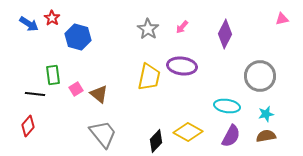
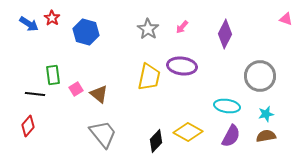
pink triangle: moved 4 px right; rotated 32 degrees clockwise
blue hexagon: moved 8 px right, 5 px up
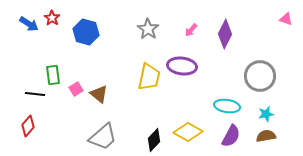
pink arrow: moved 9 px right, 3 px down
gray trapezoid: moved 3 px down; rotated 88 degrees clockwise
black diamond: moved 2 px left, 1 px up
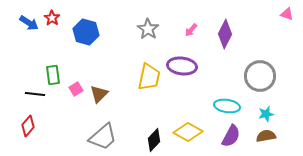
pink triangle: moved 1 px right, 5 px up
blue arrow: moved 1 px up
brown triangle: rotated 36 degrees clockwise
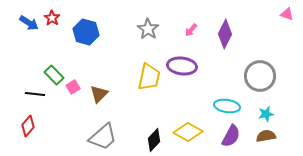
green rectangle: moved 1 px right; rotated 36 degrees counterclockwise
pink square: moved 3 px left, 2 px up
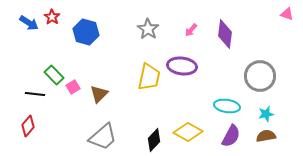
red star: moved 1 px up
purple diamond: rotated 20 degrees counterclockwise
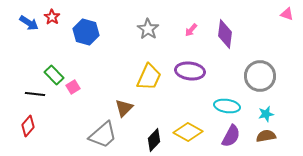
purple ellipse: moved 8 px right, 5 px down
yellow trapezoid: rotated 12 degrees clockwise
brown triangle: moved 25 px right, 14 px down
gray trapezoid: moved 2 px up
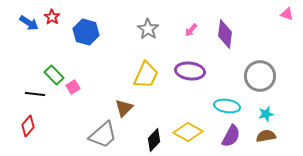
yellow trapezoid: moved 3 px left, 2 px up
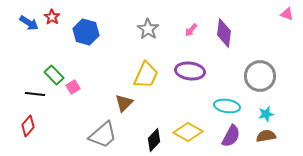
purple diamond: moved 1 px left, 1 px up
brown triangle: moved 5 px up
